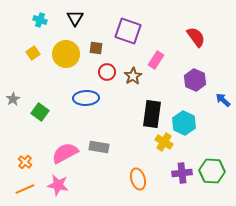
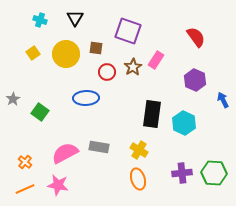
brown star: moved 9 px up
blue arrow: rotated 21 degrees clockwise
yellow cross: moved 25 px left, 8 px down
green hexagon: moved 2 px right, 2 px down
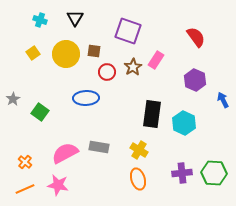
brown square: moved 2 px left, 3 px down
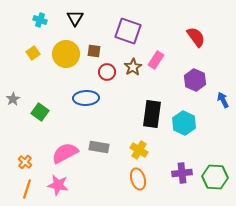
green hexagon: moved 1 px right, 4 px down
orange line: moved 2 px right; rotated 48 degrees counterclockwise
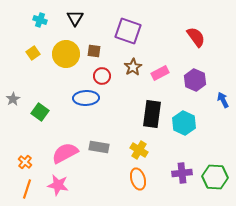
pink rectangle: moved 4 px right, 13 px down; rotated 30 degrees clockwise
red circle: moved 5 px left, 4 px down
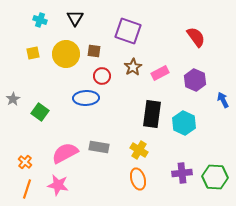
yellow square: rotated 24 degrees clockwise
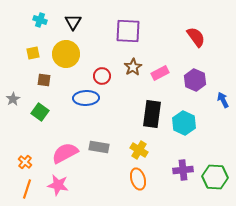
black triangle: moved 2 px left, 4 px down
purple square: rotated 16 degrees counterclockwise
brown square: moved 50 px left, 29 px down
purple cross: moved 1 px right, 3 px up
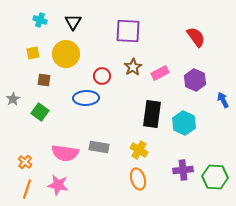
pink semicircle: rotated 144 degrees counterclockwise
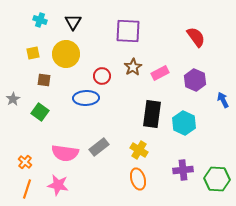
gray rectangle: rotated 48 degrees counterclockwise
green hexagon: moved 2 px right, 2 px down
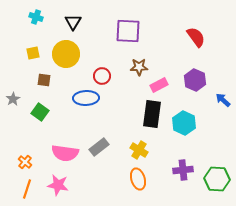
cyan cross: moved 4 px left, 3 px up
brown star: moved 6 px right; rotated 30 degrees clockwise
pink rectangle: moved 1 px left, 12 px down
blue arrow: rotated 21 degrees counterclockwise
